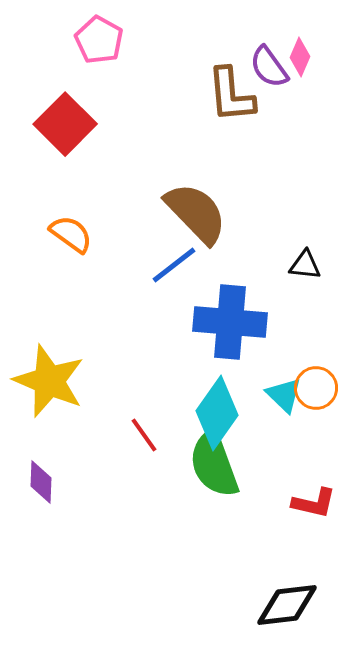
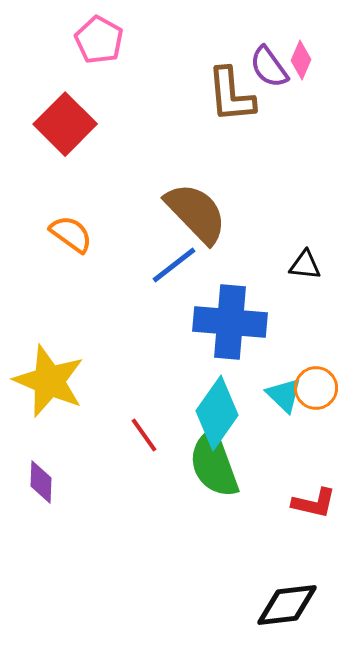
pink diamond: moved 1 px right, 3 px down
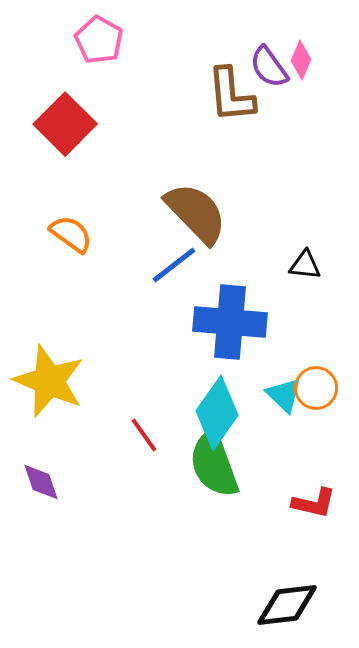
purple diamond: rotated 21 degrees counterclockwise
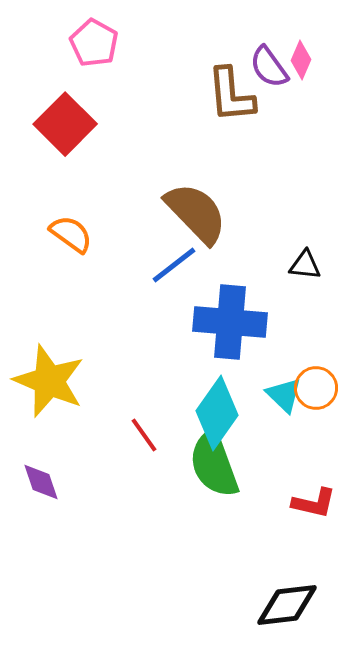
pink pentagon: moved 5 px left, 3 px down
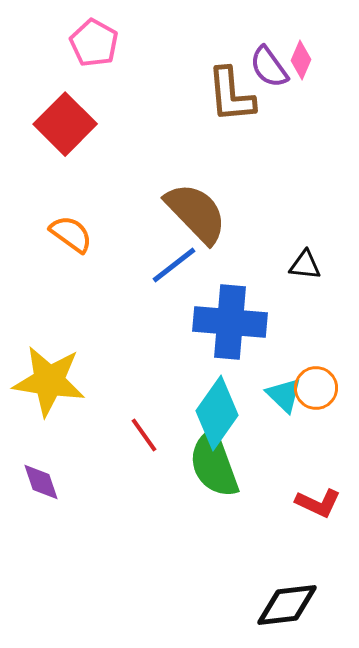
yellow star: rotated 14 degrees counterclockwise
red L-shape: moved 4 px right; rotated 12 degrees clockwise
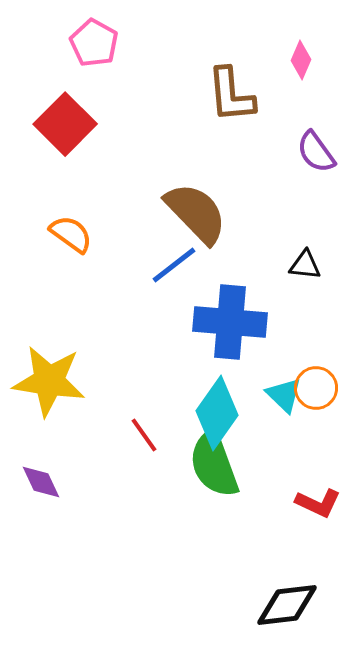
purple semicircle: moved 47 px right, 85 px down
purple diamond: rotated 6 degrees counterclockwise
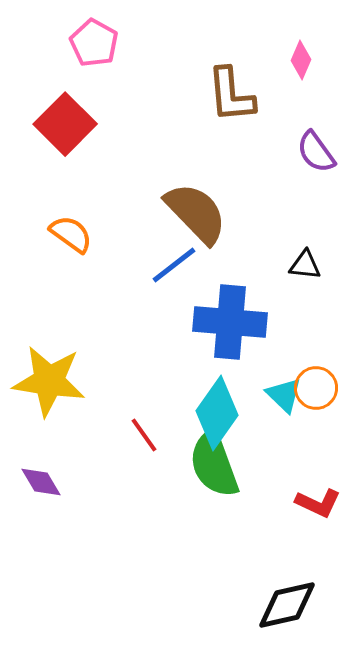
purple diamond: rotated 6 degrees counterclockwise
black diamond: rotated 6 degrees counterclockwise
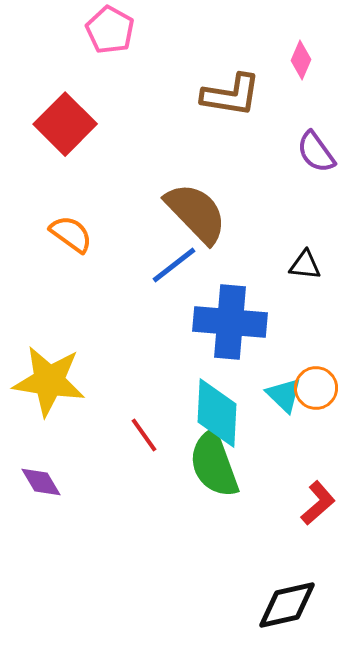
pink pentagon: moved 16 px right, 13 px up
brown L-shape: rotated 76 degrees counterclockwise
cyan diamond: rotated 32 degrees counterclockwise
red L-shape: rotated 66 degrees counterclockwise
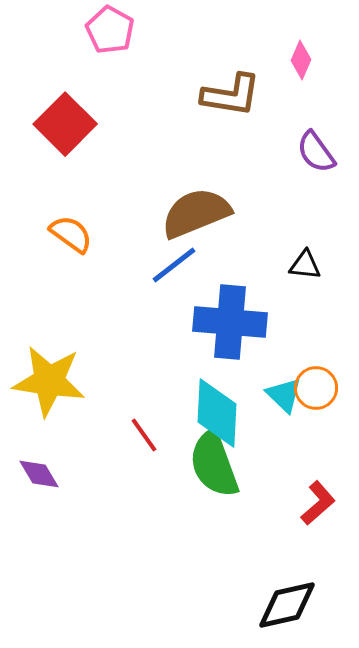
brown semicircle: rotated 68 degrees counterclockwise
purple diamond: moved 2 px left, 8 px up
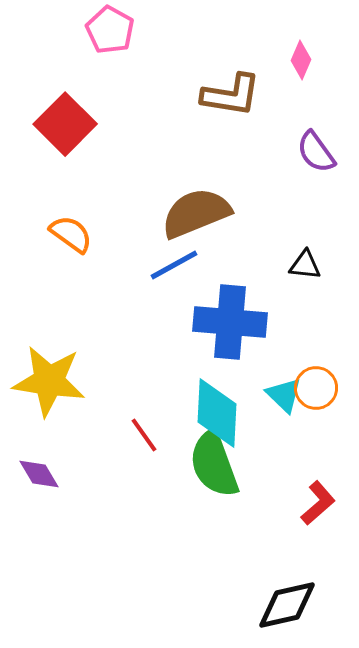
blue line: rotated 9 degrees clockwise
